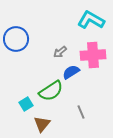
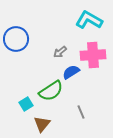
cyan L-shape: moved 2 px left
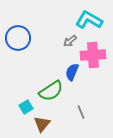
blue circle: moved 2 px right, 1 px up
gray arrow: moved 10 px right, 11 px up
blue semicircle: moved 1 px right; rotated 36 degrees counterclockwise
cyan square: moved 3 px down
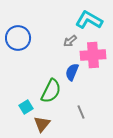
green semicircle: rotated 30 degrees counterclockwise
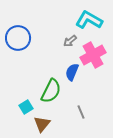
pink cross: rotated 25 degrees counterclockwise
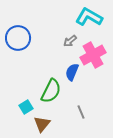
cyan L-shape: moved 3 px up
